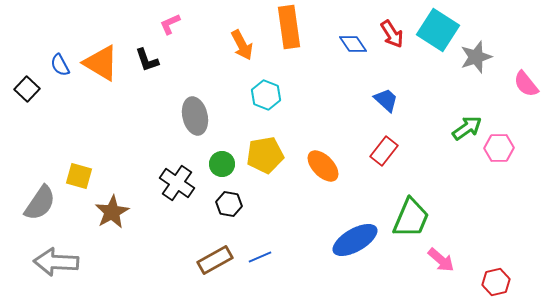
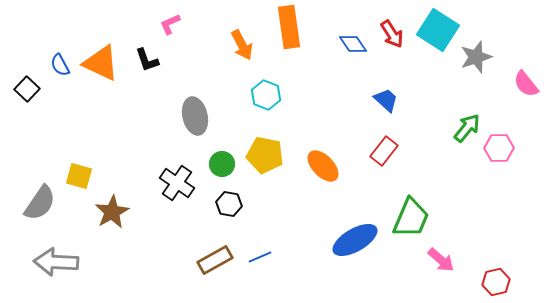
orange triangle: rotated 6 degrees counterclockwise
green arrow: rotated 16 degrees counterclockwise
yellow pentagon: rotated 21 degrees clockwise
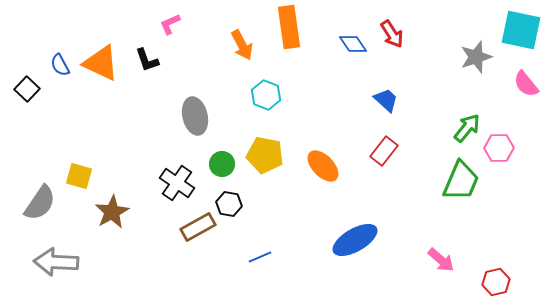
cyan square: moved 83 px right; rotated 21 degrees counterclockwise
green trapezoid: moved 50 px right, 37 px up
brown rectangle: moved 17 px left, 33 px up
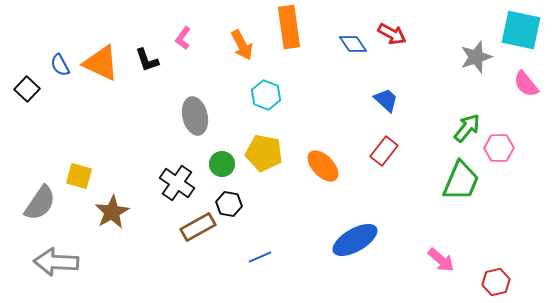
pink L-shape: moved 13 px right, 14 px down; rotated 30 degrees counterclockwise
red arrow: rotated 28 degrees counterclockwise
yellow pentagon: moved 1 px left, 2 px up
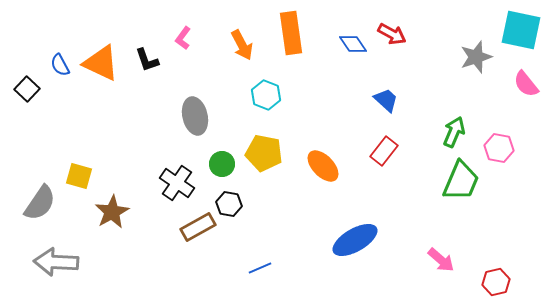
orange rectangle: moved 2 px right, 6 px down
green arrow: moved 13 px left, 4 px down; rotated 16 degrees counterclockwise
pink hexagon: rotated 12 degrees clockwise
blue line: moved 11 px down
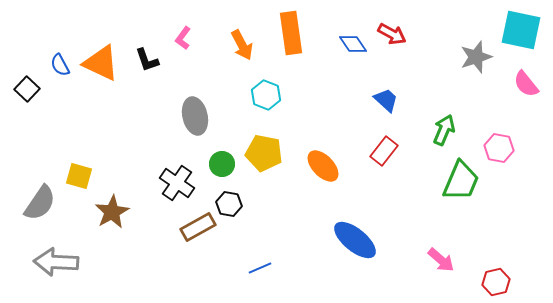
green arrow: moved 10 px left, 2 px up
blue ellipse: rotated 69 degrees clockwise
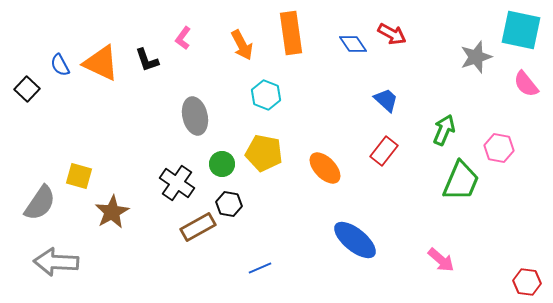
orange ellipse: moved 2 px right, 2 px down
red hexagon: moved 31 px right; rotated 20 degrees clockwise
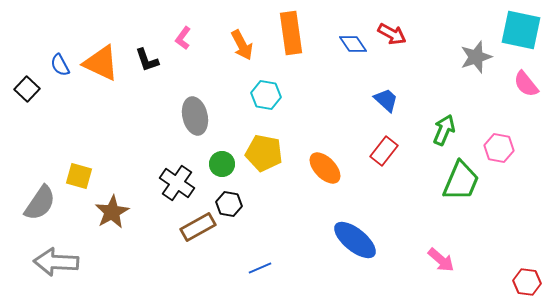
cyan hexagon: rotated 12 degrees counterclockwise
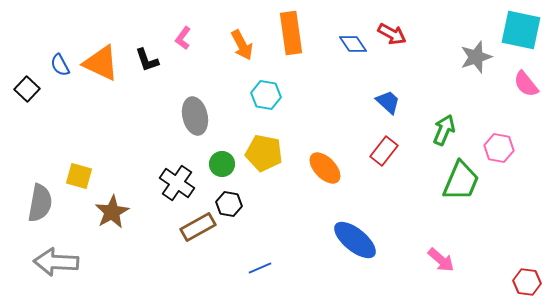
blue trapezoid: moved 2 px right, 2 px down
gray semicircle: rotated 24 degrees counterclockwise
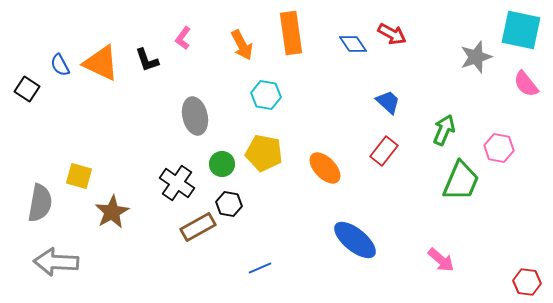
black square: rotated 10 degrees counterclockwise
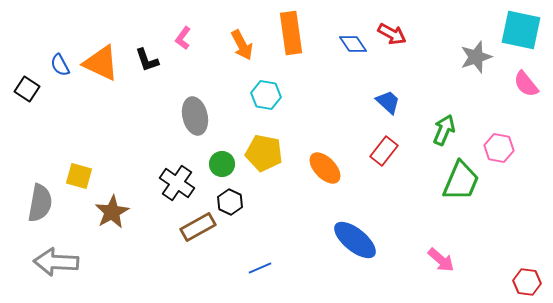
black hexagon: moved 1 px right, 2 px up; rotated 15 degrees clockwise
